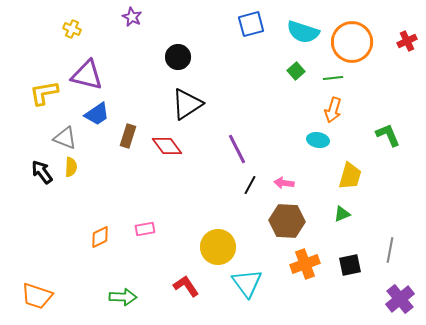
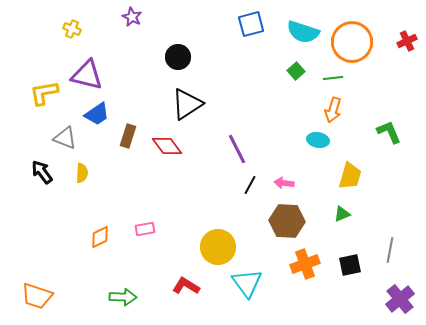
green L-shape: moved 1 px right, 3 px up
yellow semicircle: moved 11 px right, 6 px down
red L-shape: rotated 24 degrees counterclockwise
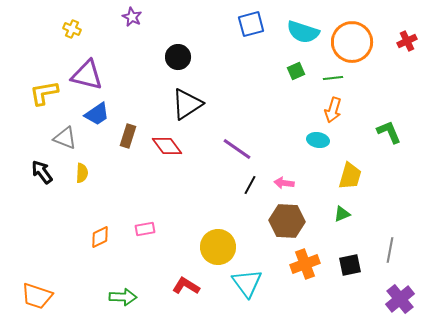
green square: rotated 18 degrees clockwise
purple line: rotated 28 degrees counterclockwise
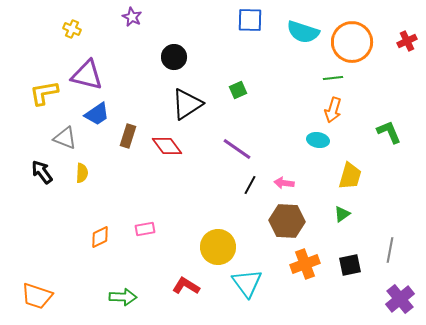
blue square: moved 1 px left, 4 px up; rotated 16 degrees clockwise
black circle: moved 4 px left
green square: moved 58 px left, 19 px down
green triangle: rotated 12 degrees counterclockwise
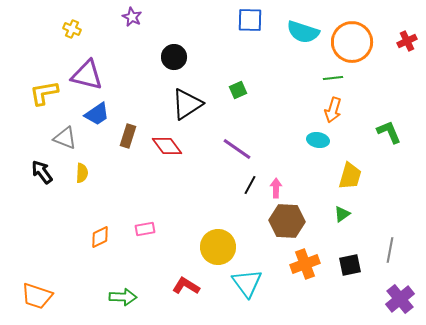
pink arrow: moved 8 px left, 5 px down; rotated 84 degrees clockwise
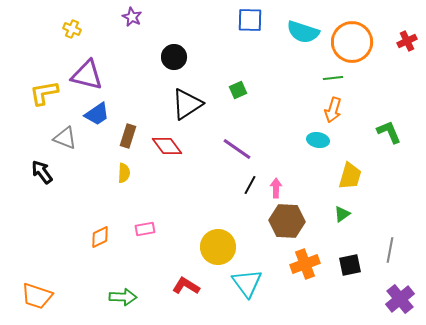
yellow semicircle: moved 42 px right
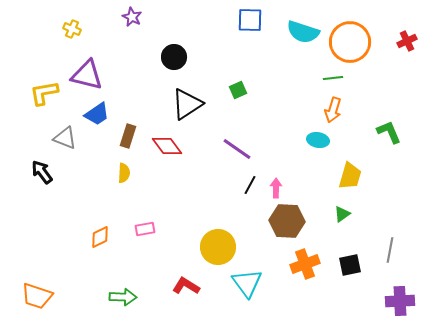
orange circle: moved 2 px left
purple cross: moved 2 px down; rotated 36 degrees clockwise
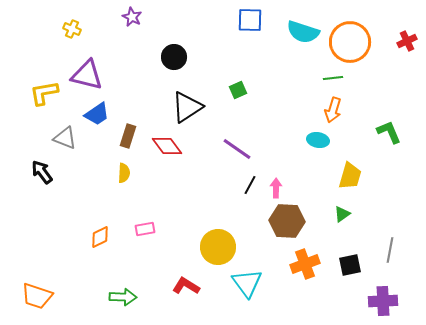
black triangle: moved 3 px down
purple cross: moved 17 px left
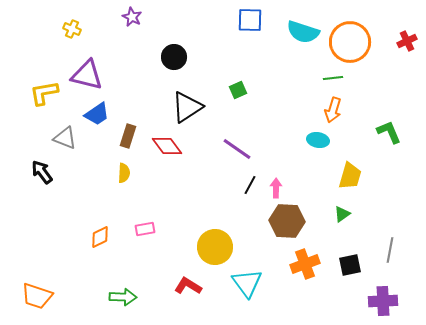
yellow circle: moved 3 px left
red L-shape: moved 2 px right
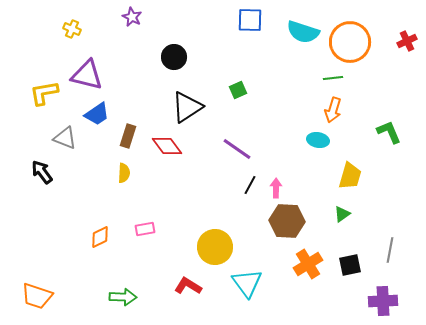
orange cross: moved 3 px right; rotated 12 degrees counterclockwise
